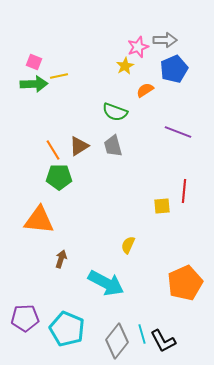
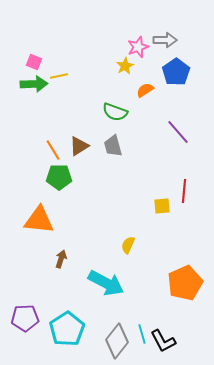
blue pentagon: moved 2 px right, 3 px down; rotated 12 degrees counterclockwise
purple line: rotated 28 degrees clockwise
cyan pentagon: rotated 16 degrees clockwise
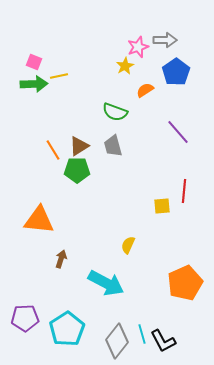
green pentagon: moved 18 px right, 7 px up
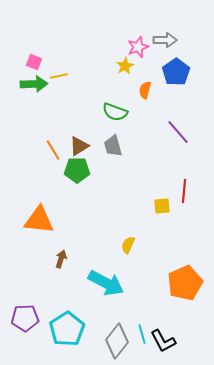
orange semicircle: rotated 42 degrees counterclockwise
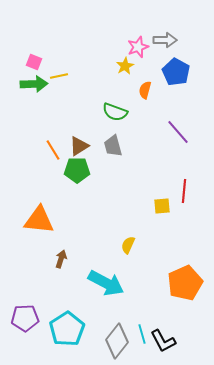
blue pentagon: rotated 8 degrees counterclockwise
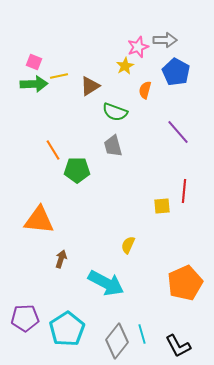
brown triangle: moved 11 px right, 60 px up
black L-shape: moved 15 px right, 5 px down
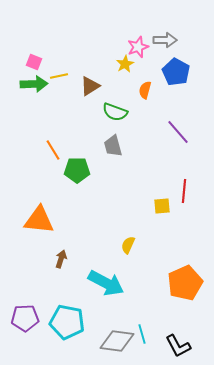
yellow star: moved 2 px up
cyan pentagon: moved 7 px up; rotated 28 degrees counterclockwise
gray diamond: rotated 60 degrees clockwise
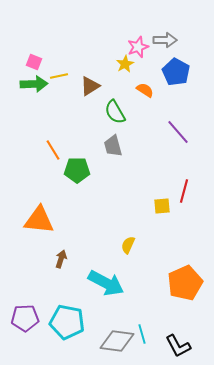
orange semicircle: rotated 108 degrees clockwise
green semicircle: rotated 40 degrees clockwise
red line: rotated 10 degrees clockwise
